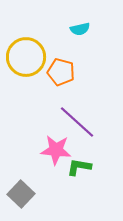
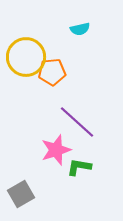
orange pentagon: moved 9 px left; rotated 20 degrees counterclockwise
pink star: rotated 24 degrees counterclockwise
gray square: rotated 16 degrees clockwise
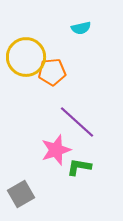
cyan semicircle: moved 1 px right, 1 px up
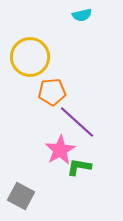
cyan semicircle: moved 1 px right, 13 px up
yellow circle: moved 4 px right
orange pentagon: moved 20 px down
pink star: moved 4 px right; rotated 12 degrees counterclockwise
gray square: moved 2 px down; rotated 32 degrees counterclockwise
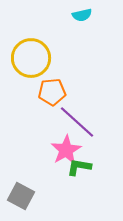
yellow circle: moved 1 px right, 1 px down
pink star: moved 6 px right
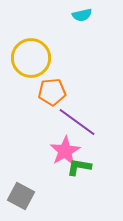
purple line: rotated 6 degrees counterclockwise
pink star: moved 1 px left, 1 px down
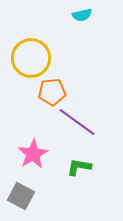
pink star: moved 32 px left, 3 px down
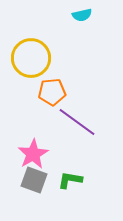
green L-shape: moved 9 px left, 13 px down
gray square: moved 13 px right, 16 px up; rotated 8 degrees counterclockwise
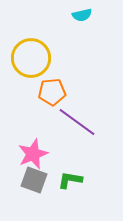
pink star: rotated 8 degrees clockwise
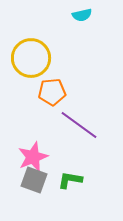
purple line: moved 2 px right, 3 px down
pink star: moved 3 px down
